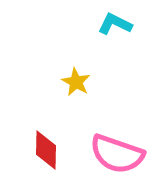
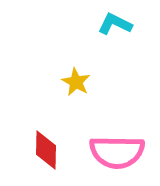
pink semicircle: moved 2 px up; rotated 18 degrees counterclockwise
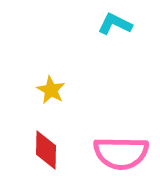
yellow star: moved 25 px left, 8 px down
pink semicircle: moved 4 px right, 1 px down
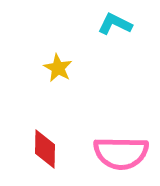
yellow star: moved 7 px right, 22 px up
red diamond: moved 1 px left, 1 px up
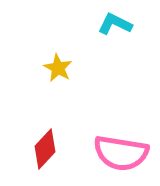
red diamond: rotated 42 degrees clockwise
pink semicircle: rotated 8 degrees clockwise
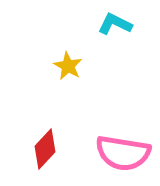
yellow star: moved 10 px right, 2 px up
pink semicircle: moved 2 px right
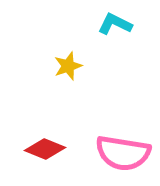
yellow star: rotated 24 degrees clockwise
red diamond: rotated 69 degrees clockwise
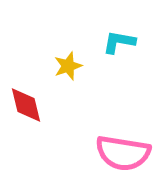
cyan L-shape: moved 4 px right, 18 px down; rotated 16 degrees counterclockwise
red diamond: moved 19 px left, 44 px up; rotated 54 degrees clockwise
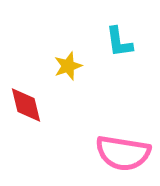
cyan L-shape: rotated 108 degrees counterclockwise
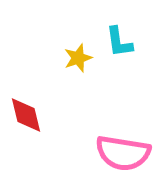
yellow star: moved 10 px right, 8 px up
red diamond: moved 10 px down
